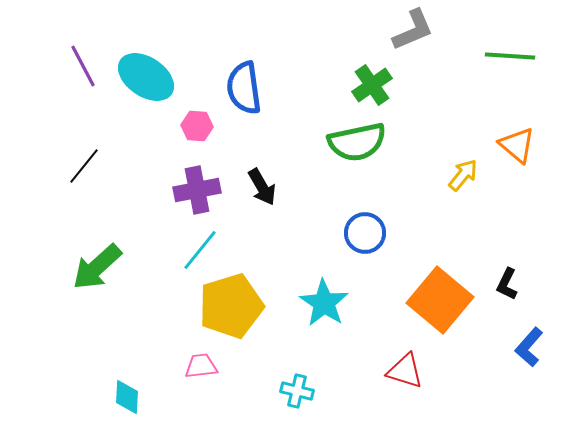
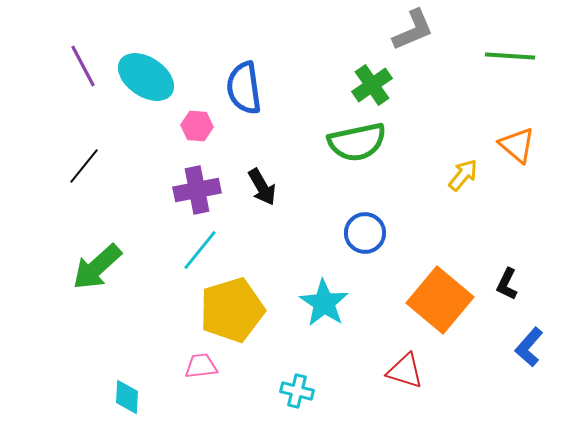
yellow pentagon: moved 1 px right, 4 px down
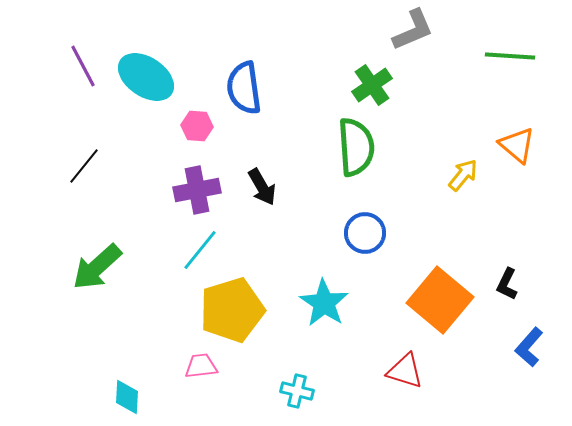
green semicircle: moved 1 px left, 5 px down; rotated 82 degrees counterclockwise
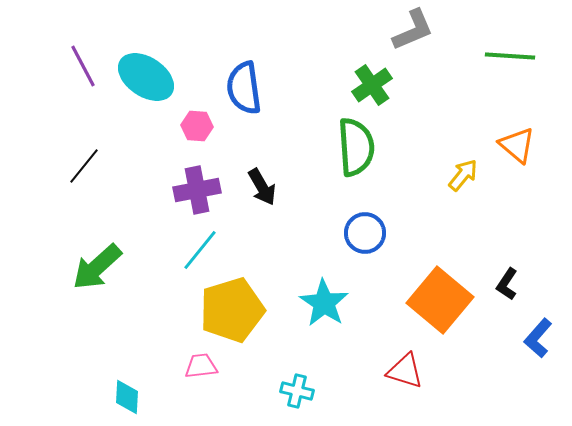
black L-shape: rotated 8 degrees clockwise
blue L-shape: moved 9 px right, 9 px up
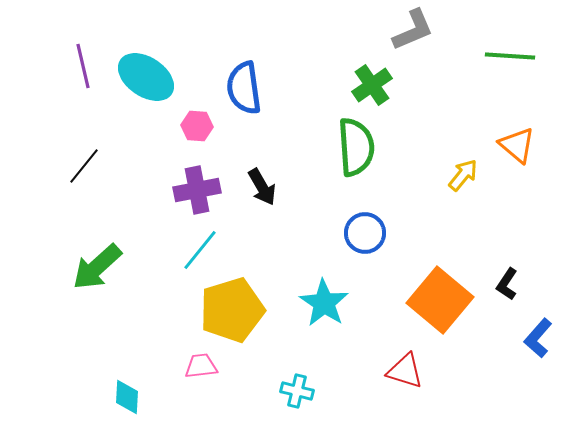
purple line: rotated 15 degrees clockwise
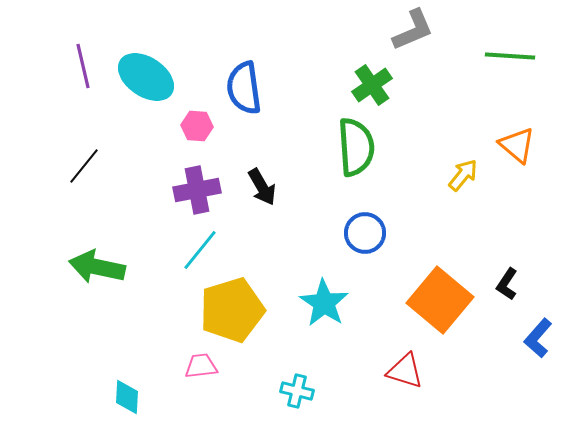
green arrow: rotated 54 degrees clockwise
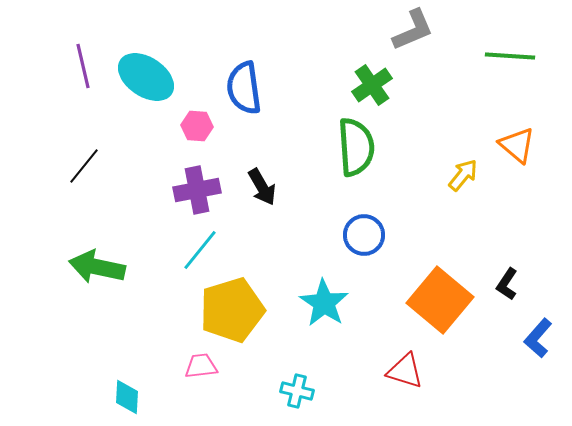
blue circle: moved 1 px left, 2 px down
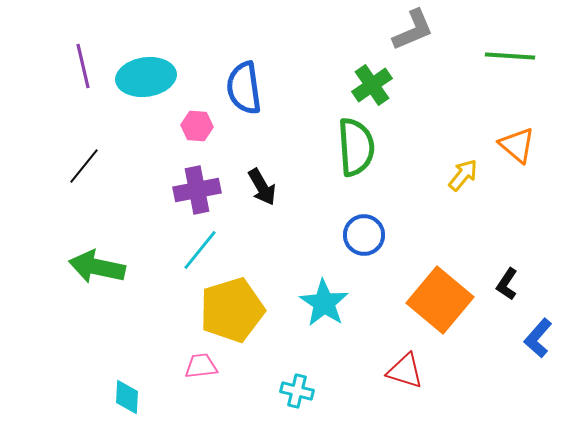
cyan ellipse: rotated 42 degrees counterclockwise
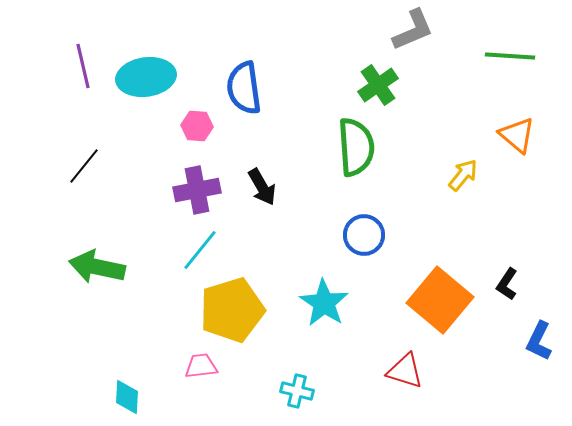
green cross: moved 6 px right
orange triangle: moved 10 px up
blue L-shape: moved 1 px right, 3 px down; rotated 15 degrees counterclockwise
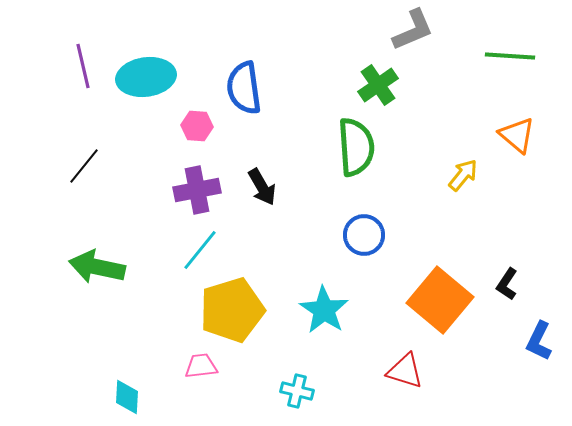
cyan star: moved 7 px down
